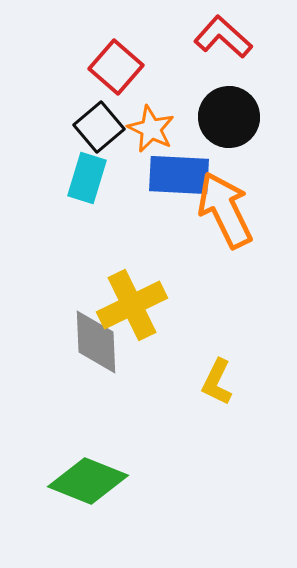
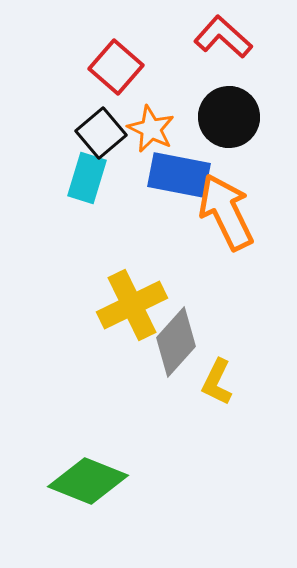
black square: moved 2 px right, 6 px down
blue rectangle: rotated 8 degrees clockwise
orange arrow: moved 1 px right, 2 px down
gray diamond: moved 80 px right; rotated 44 degrees clockwise
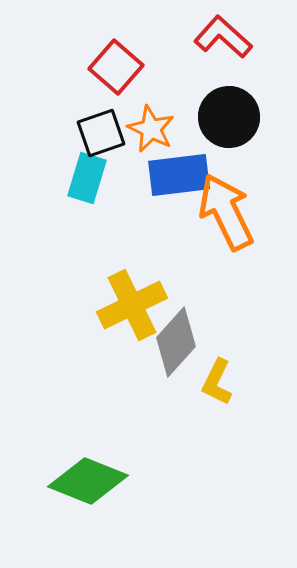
black square: rotated 21 degrees clockwise
blue rectangle: rotated 18 degrees counterclockwise
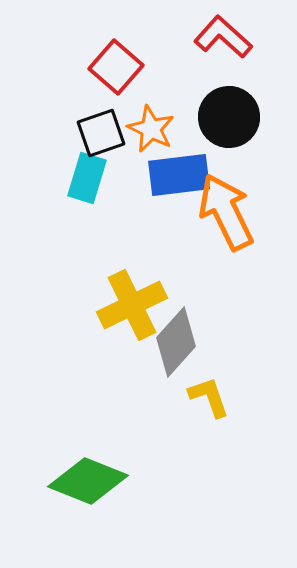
yellow L-shape: moved 8 px left, 15 px down; rotated 135 degrees clockwise
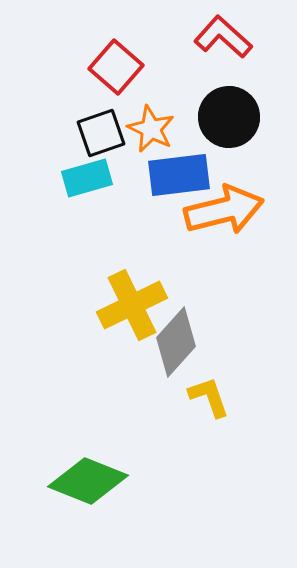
cyan rectangle: rotated 57 degrees clockwise
orange arrow: moved 2 px left, 2 px up; rotated 102 degrees clockwise
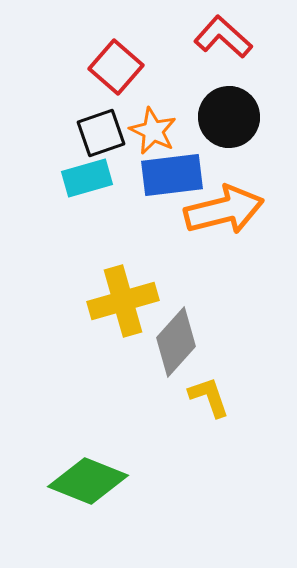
orange star: moved 2 px right, 2 px down
blue rectangle: moved 7 px left
yellow cross: moved 9 px left, 4 px up; rotated 10 degrees clockwise
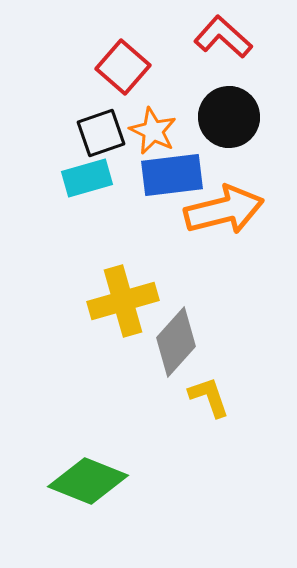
red square: moved 7 px right
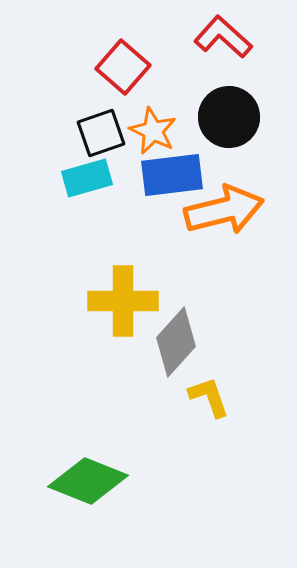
yellow cross: rotated 16 degrees clockwise
